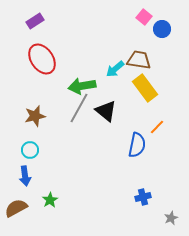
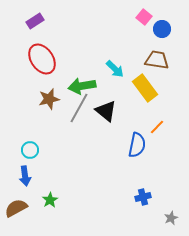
brown trapezoid: moved 18 px right
cyan arrow: rotated 96 degrees counterclockwise
brown star: moved 14 px right, 17 px up
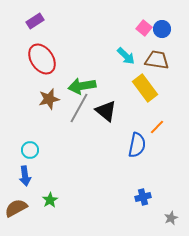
pink square: moved 11 px down
cyan arrow: moved 11 px right, 13 px up
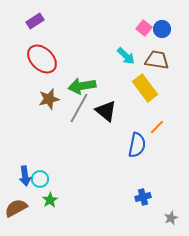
red ellipse: rotated 12 degrees counterclockwise
cyan circle: moved 10 px right, 29 px down
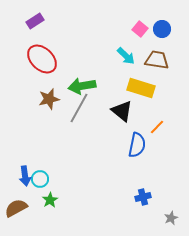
pink square: moved 4 px left, 1 px down
yellow rectangle: moved 4 px left; rotated 36 degrees counterclockwise
black triangle: moved 16 px right
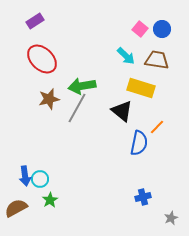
gray line: moved 2 px left
blue semicircle: moved 2 px right, 2 px up
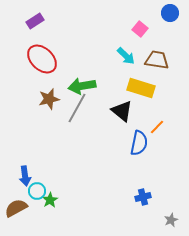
blue circle: moved 8 px right, 16 px up
cyan circle: moved 3 px left, 12 px down
gray star: moved 2 px down
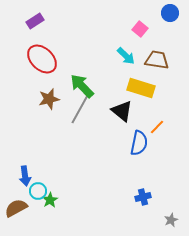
green arrow: rotated 56 degrees clockwise
gray line: moved 3 px right, 1 px down
cyan circle: moved 1 px right
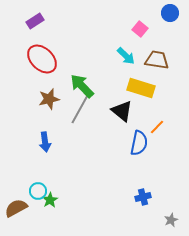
blue arrow: moved 20 px right, 34 px up
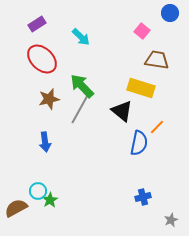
purple rectangle: moved 2 px right, 3 px down
pink square: moved 2 px right, 2 px down
cyan arrow: moved 45 px left, 19 px up
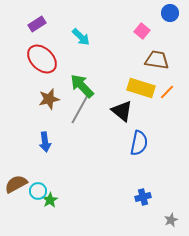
orange line: moved 10 px right, 35 px up
brown semicircle: moved 24 px up
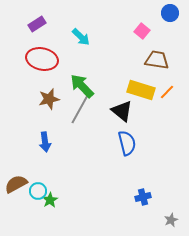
red ellipse: rotated 32 degrees counterclockwise
yellow rectangle: moved 2 px down
blue semicircle: moved 12 px left; rotated 25 degrees counterclockwise
